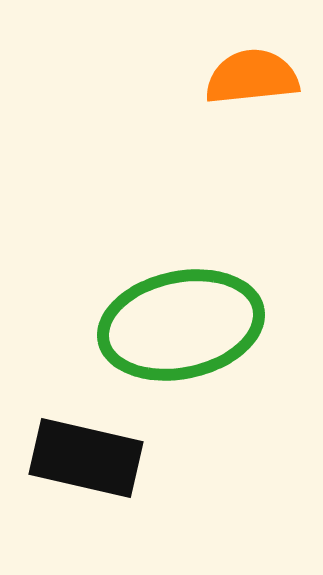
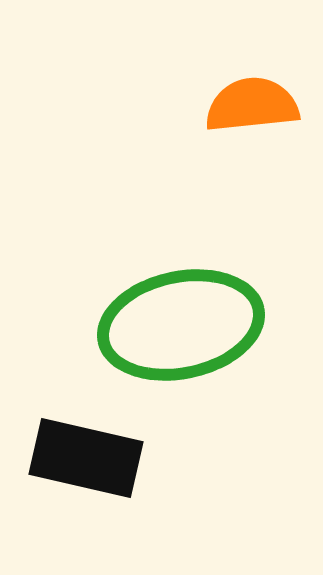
orange semicircle: moved 28 px down
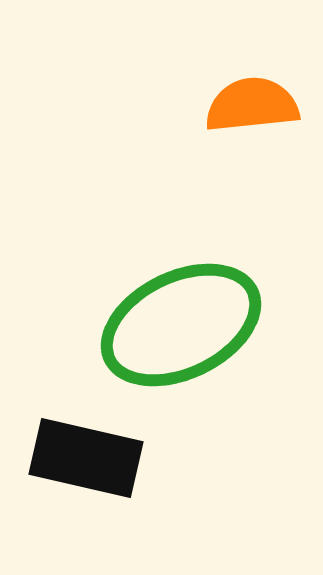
green ellipse: rotated 14 degrees counterclockwise
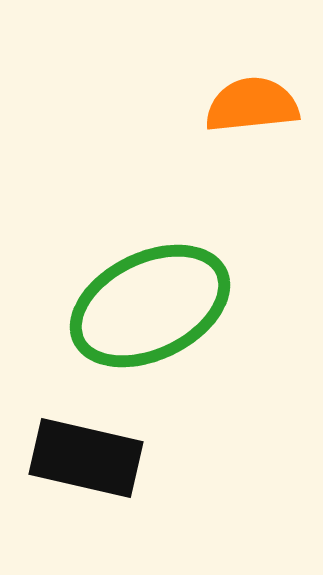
green ellipse: moved 31 px left, 19 px up
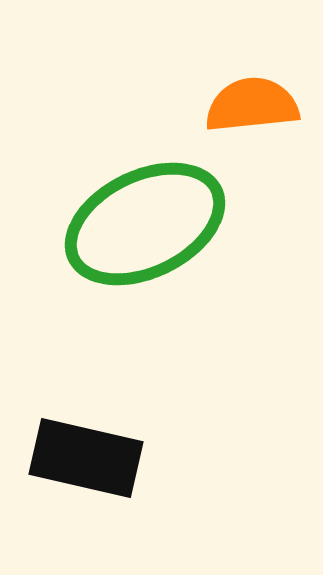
green ellipse: moved 5 px left, 82 px up
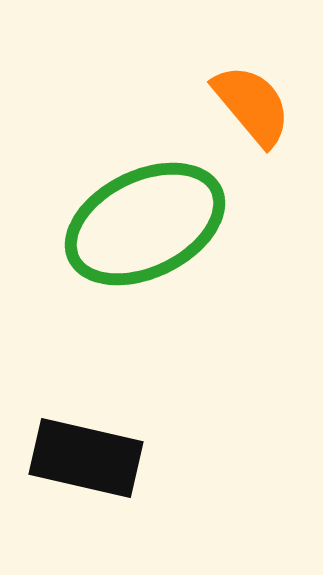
orange semicircle: rotated 56 degrees clockwise
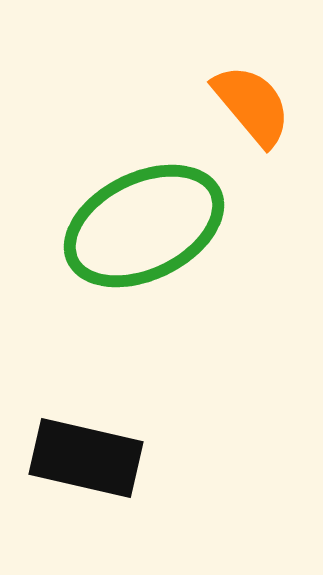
green ellipse: moved 1 px left, 2 px down
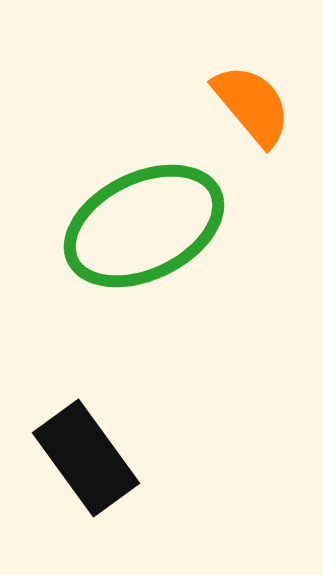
black rectangle: rotated 41 degrees clockwise
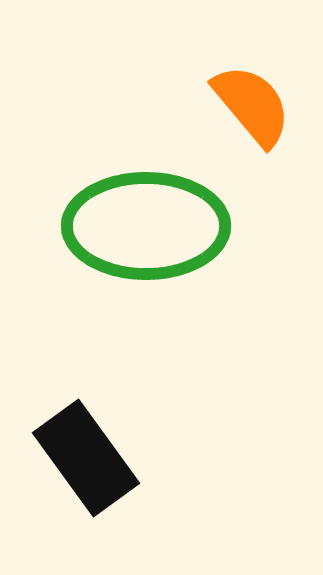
green ellipse: moved 2 px right; rotated 26 degrees clockwise
